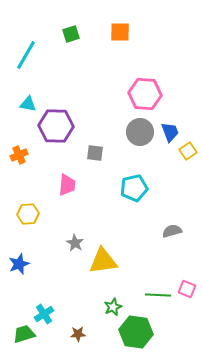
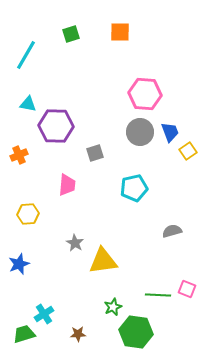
gray square: rotated 24 degrees counterclockwise
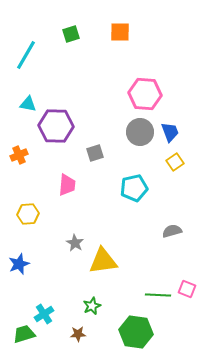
yellow square: moved 13 px left, 11 px down
green star: moved 21 px left, 1 px up
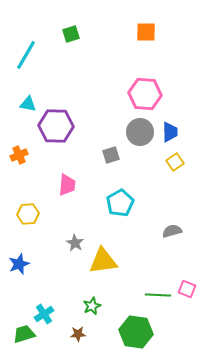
orange square: moved 26 px right
blue trapezoid: rotated 20 degrees clockwise
gray square: moved 16 px right, 2 px down
cyan pentagon: moved 14 px left, 15 px down; rotated 16 degrees counterclockwise
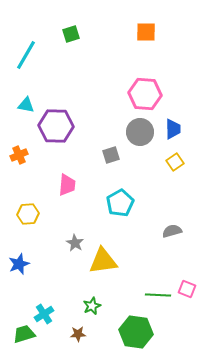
cyan triangle: moved 2 px left, 1 px down
blue trapezoid: moved 3 px right, 3 px up
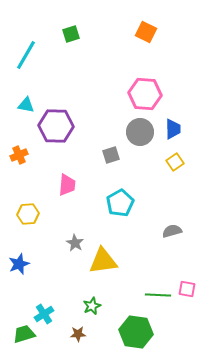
orange square: rotated 25 degrees clockwise
pink square: rotated 12 degrees counterclockwise
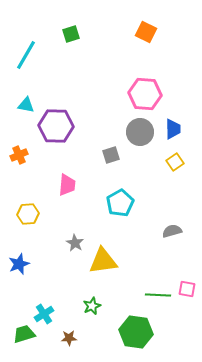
brown star: moved 9 px left, 4 px down
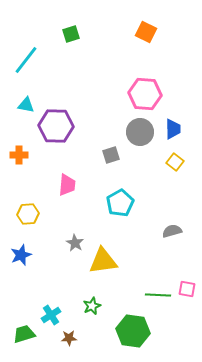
cyan line: moved 5 px down; rotated 8 degrees clockwise
orange cross: rotated 24 degrees clockwise
yellow square: rotated 18 degrees counterclockwise
blue star: moved 2 px right, 9 px up
cyan cross: moved 7 px right, 1 px down
green hexagon: moved 3 px left, 1 px up
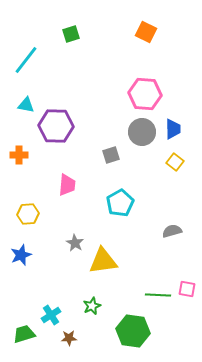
gray circle: moved 2 px right
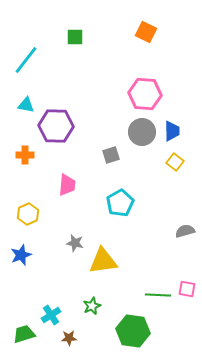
green square: moved 4 px right, 3 px down; rotated 18 degrees clockwise
blue trapezoid: moved 1 px left, 2 px down
orange cross: moved 6 px right
yellow hexagon: rotated 20 degrees counterclockwise
gray semicircle: moved 13 px right
gray star: rotated 18 degrees counterclockwise
